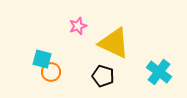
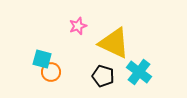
cyan cross: moved 20 px left
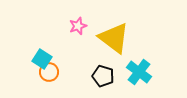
yellow triangle: moved 5 px up; rotated 12 degrees clockwise
cyan square: rotated 18 degrees clockwise
orange circle: moved 2 px left
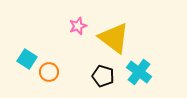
cyan square: moved 15 px left
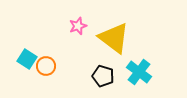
orange circle: moved 3 px left, 6 px up
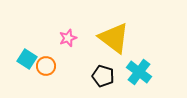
pink star: moved 10 px left, 12 px down
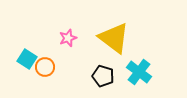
orange circle: moved 1 px left, 1 px down
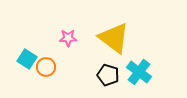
pink star: rotated 18 degrees clockwise
orange circle: moved 1 px right
black pentagon: moved 5 px right, 1 px up
